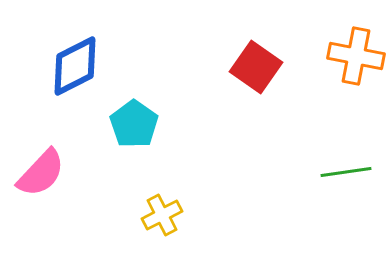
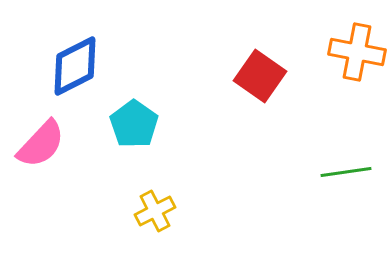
orange cross: moved 1 px right, 4 px up
red square: moved 4 px right, 9 px down
pink semicircle: moved 29 px up
yellow cross: moved 7 px left, 4 px up
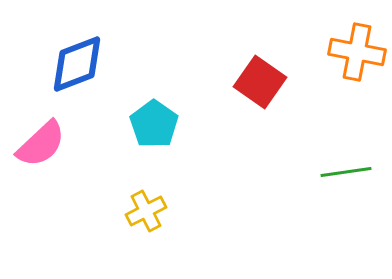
blue diamond: moved 2 px right, 2 px up; rotated 6 degrees clockwise
red square: moved 6 px down
cyan pentagon: moved 20 px right
pink semicircle: rotated 4 degrees clockwise
yellow cross: moved 9 px left
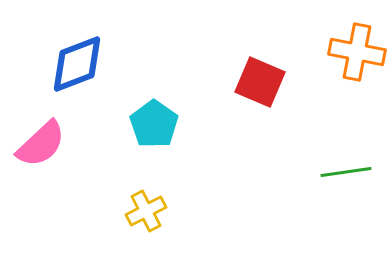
red square: rotated 12 degrees counterclockwise
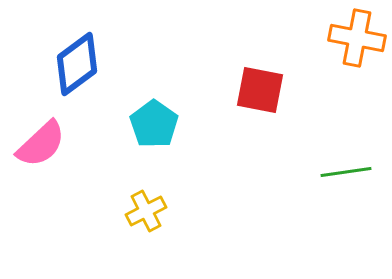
orange cross: moved 14 px up
blue diamond: rotated 16 degrees counterclockwise
red square: moved 8 px down; rotated 12 degrees counterclockwise
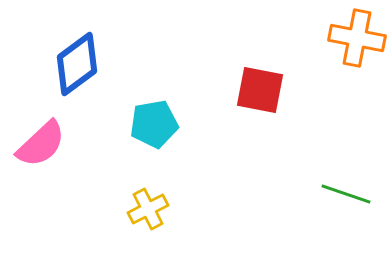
cyan pentagon: rotated 27 degrees clockwise
green line: moved 22 px down; rotated 27 degrees clockwise
yellow cross: moved 2 px right, 2 px up
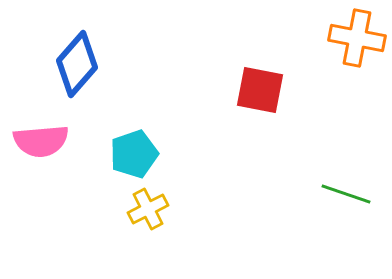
blue diamond: rotated 12 degrees counterclockwise
cyan pentagon: moved 20 px left, 30 px down; rotated 9 degrees counterclockwise
pink semicircle: moved 3 px up; rotated 38 degrees clockwise
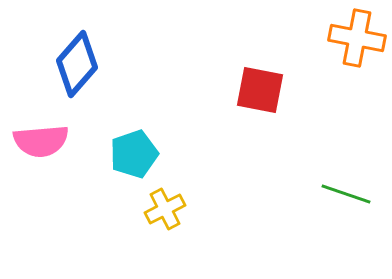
yellow cross: moved 17 px right
